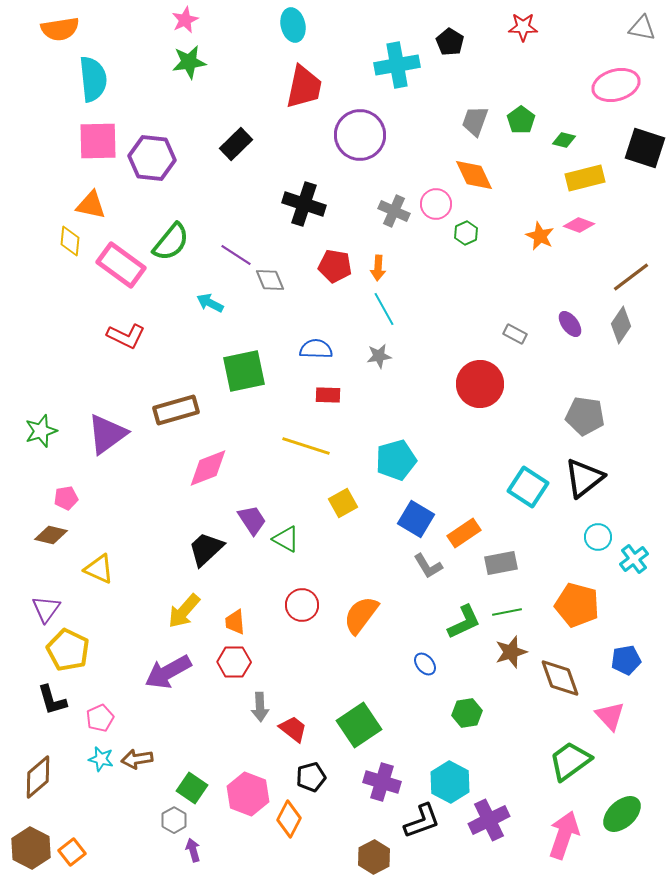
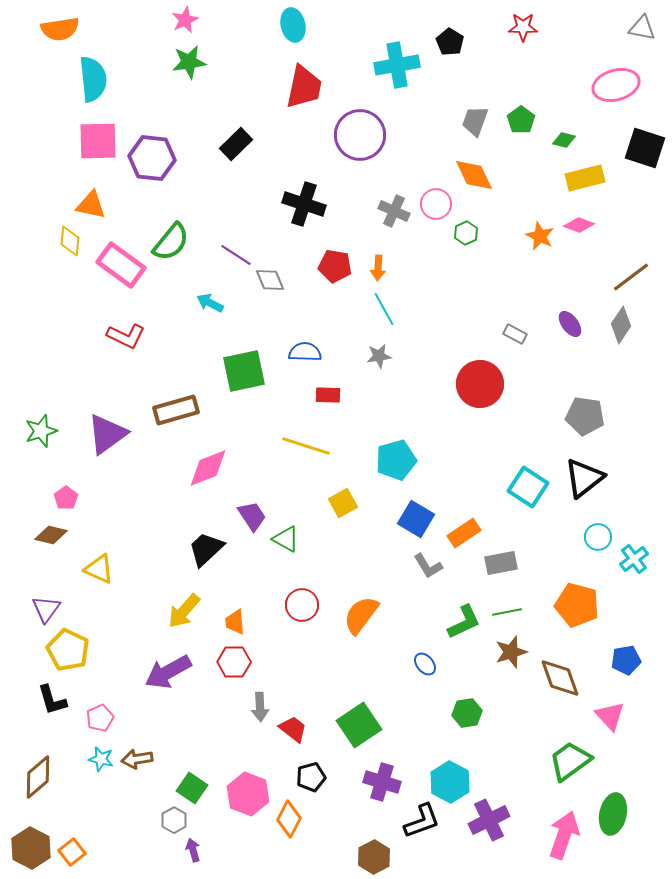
blue semicircle at (316, 349): moved 11 px left, 3 px down
pink pentagon at (66, 498): rotated 25 degrees counterclockwise
purple trapezoid at (252, 520): moved 4 px up
green ellipse at (622, 814): moved 9 px left; rotated 36 degrees counterclockwise
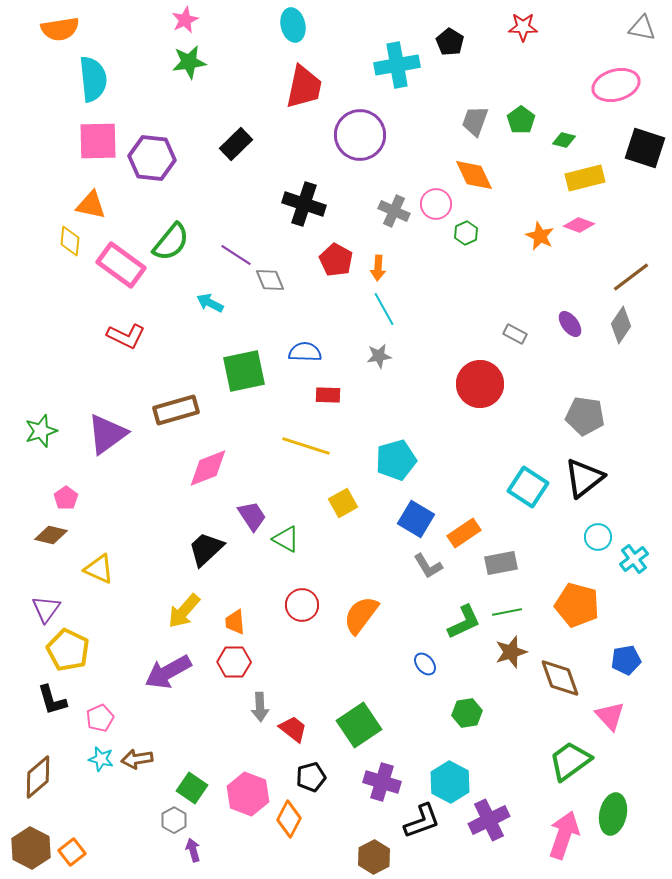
red pentagon at (335, 266): moved 1 px right, 6 px up; rotated 20 degrees clockwise
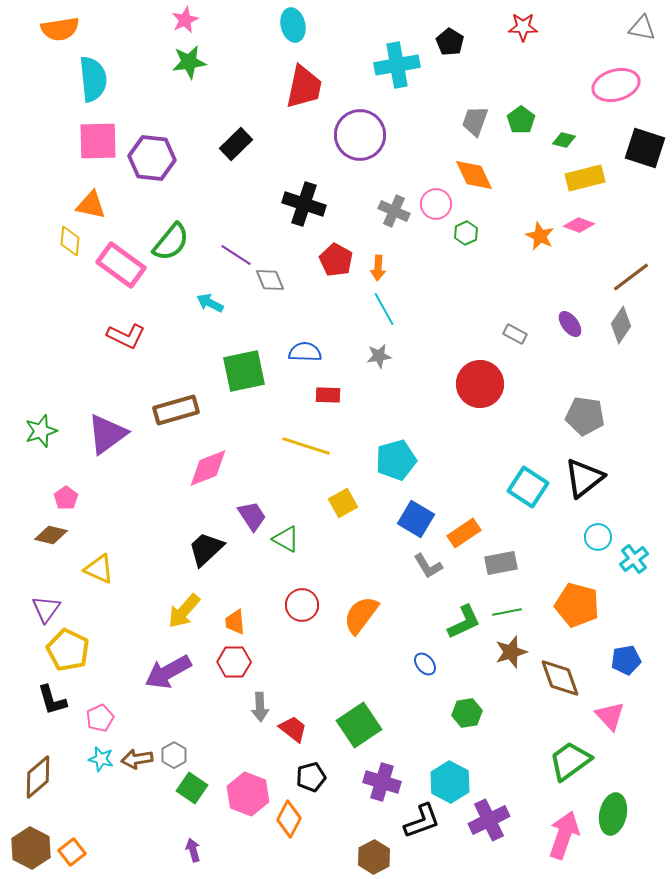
gray hexagon at (174, 820): moved 65 px up
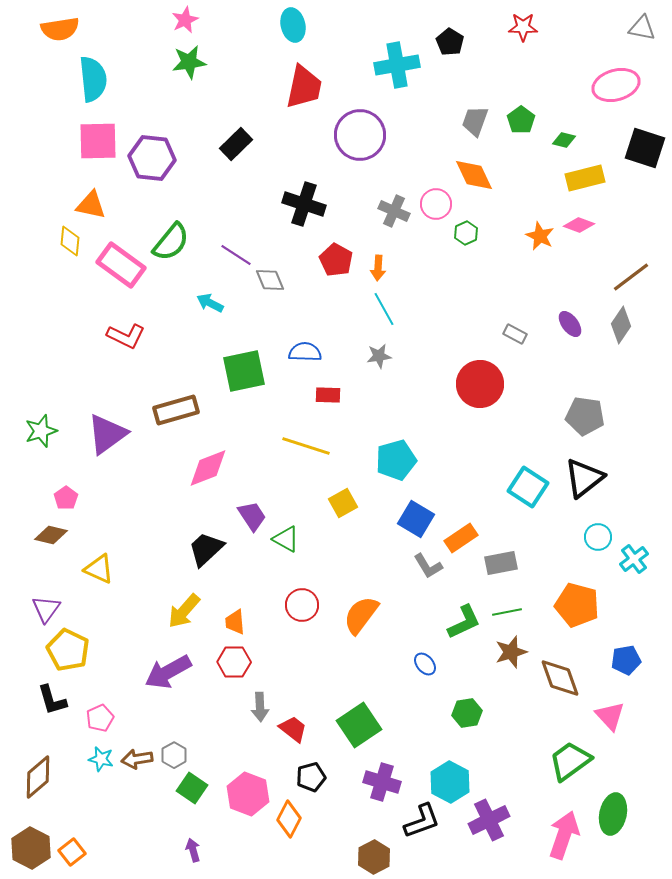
orange rectangle at (464, 533): moved 3 px left, 5 px down
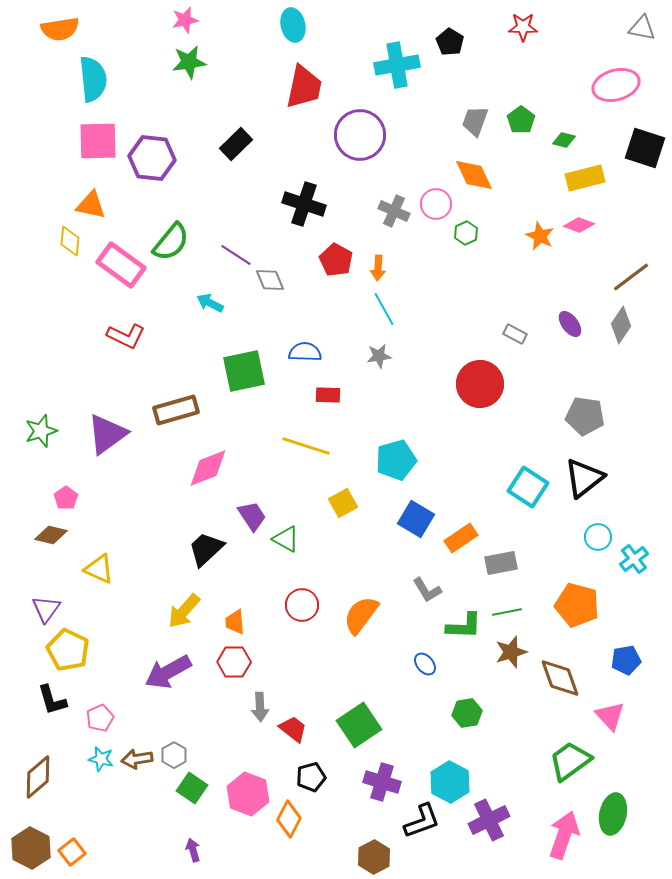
pink star at (185, 20): rotated 12 degrees clockwise
gray L-shape at (428, 566): moved 1 px left, 24 px down
green L-shape at (464, 622): moved 4 px down; rotated 27 degrees clockwise
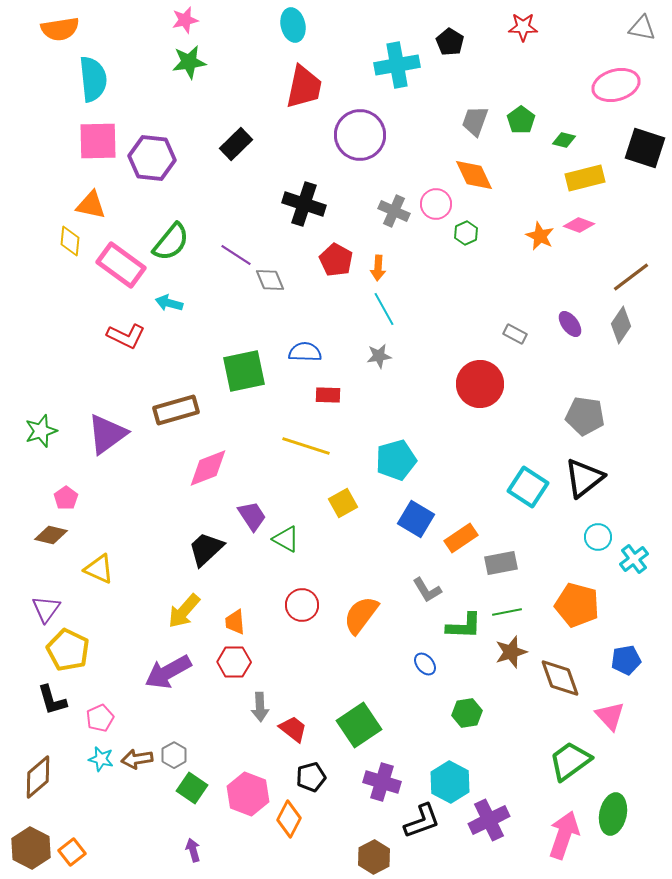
cyan arrow at (210, 303): moved 41 px left; rotated 12 degrees counterclockwise
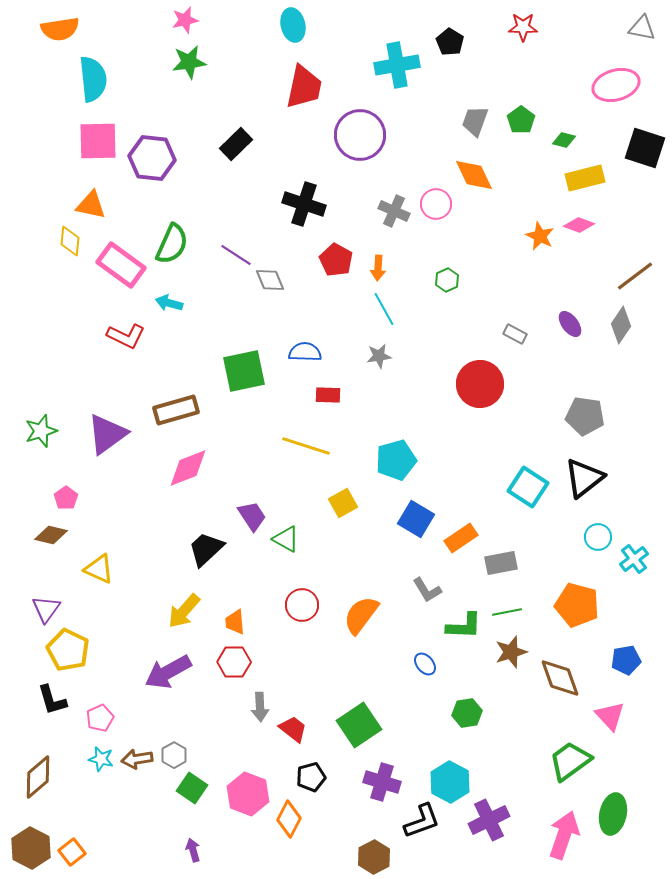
green hexagon at (466, 233): moved 19 px left, 47 px down
green semicircle at (171, 242): moved 1 px right, 2 px down; rotated 15 degrees counterclockwise
brown line at (631, 277): moved 4 px right, 1 px up
pink diamond at (208, 468): moved 20 px left
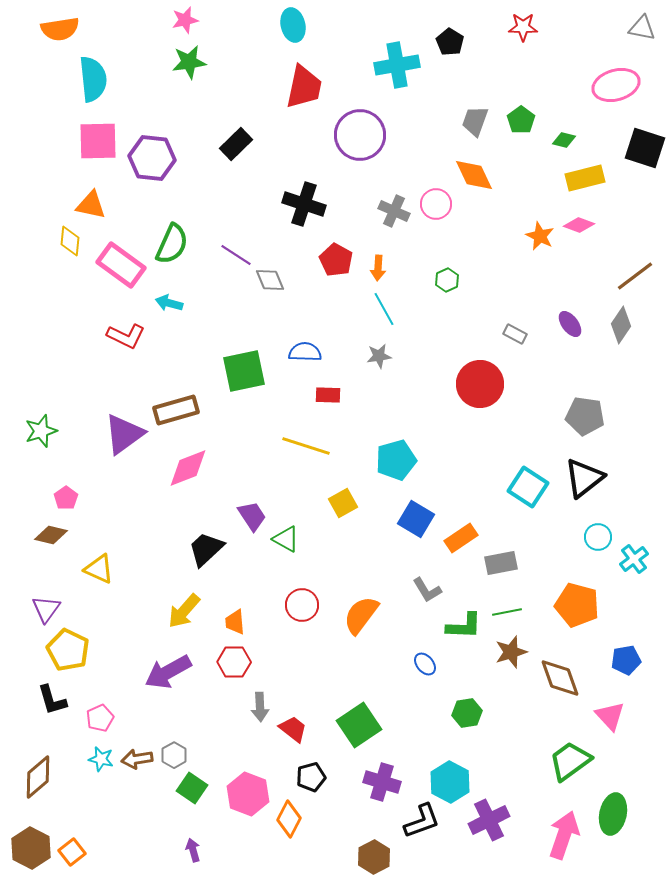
purple triangle at (107, 434): moved 17 px right
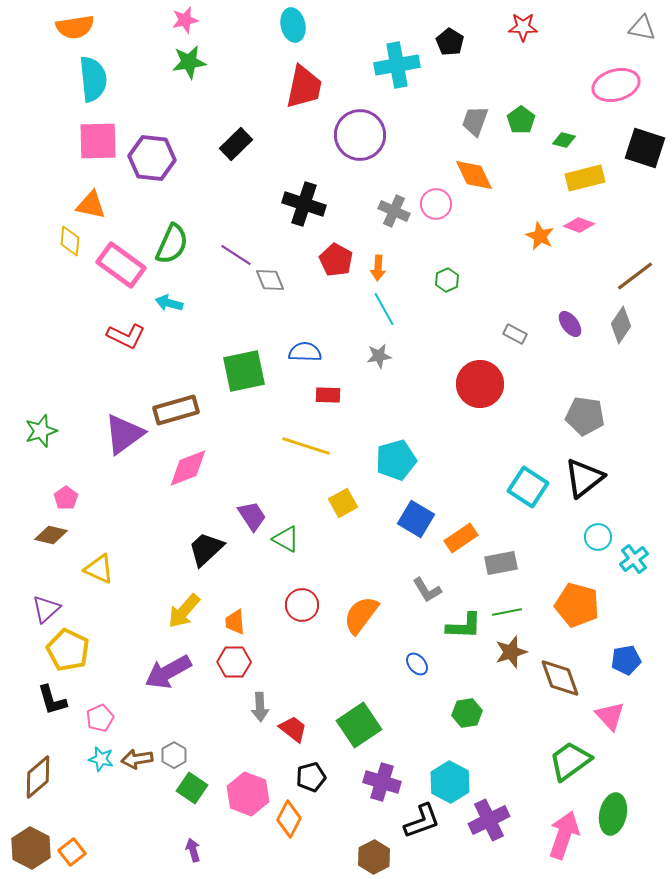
orange semicircle at (60, 29): moved 15 px right, 2 px up
purple triangle at (46, 609): rotated 12 degrees clockwise
blue ellipse at (425, 664): moved 8 px left
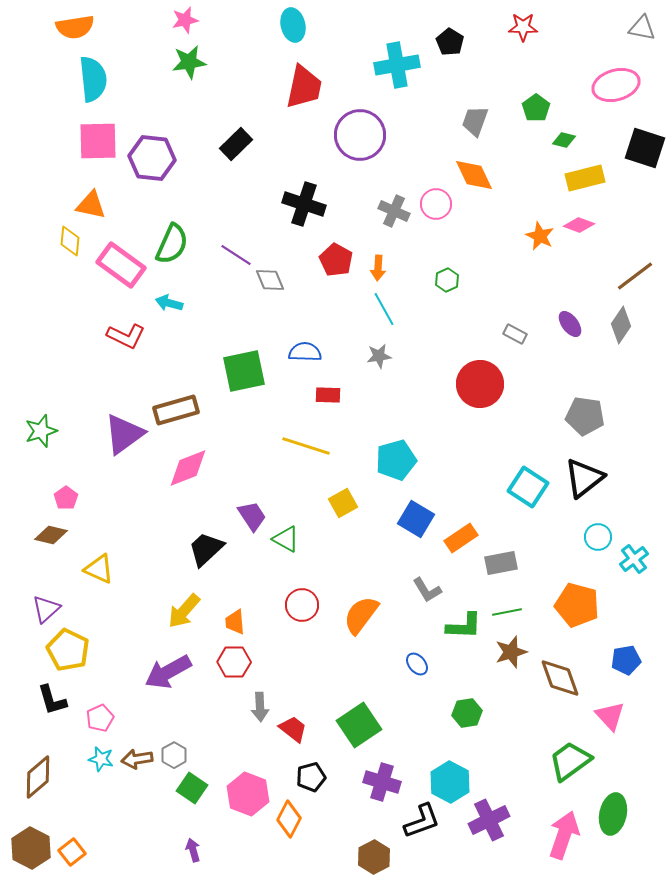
green pentagon at (521, 120): moved 15 px right, 12 px up
